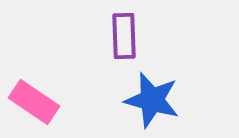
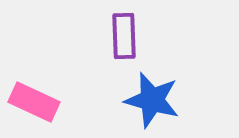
pink rectangle: rotated 9 degrees counterclockwise
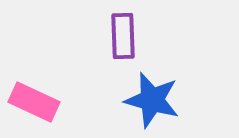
purple rectangle: moved 1 px left
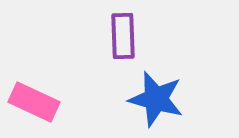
blue star: moved 4 px right, 1 px up
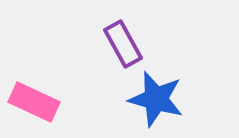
purple rectangle: moved 8 px down; rotated 27 degrees counterclockwise
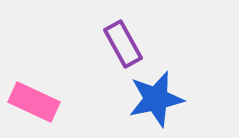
blue star: rotated 28 degrees counterclockwise
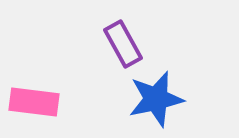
pink rectangle: rotated 18 degrees counterclockwise
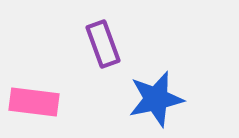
purple rectangle: moved 20 px left; rotated 9 degrees clockwise
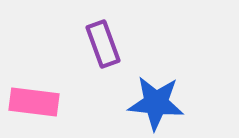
blue star: moved 4 px down; rotated 18 degrees clockwise
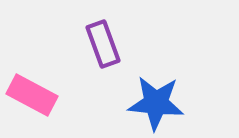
pink rectangle: moved 2 px left, 7 px up; rotated 21 degrees clockwise
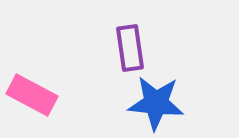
purple rectangle: moved 27 px right, 4 px down; rotated 12 degrees clockwise
